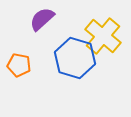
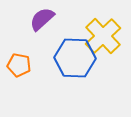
yellow cross: rotated 6 degrees clockwise
blue hexagon: rotated 15 degrees counterclockwise
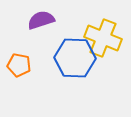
purple semicircle: moved 1 px left, 1 px down; rotated 24 degrees clockwise
yellow cross: moved 2 px down; rotated 24 degrees counterclockwise
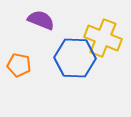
purple semicircle: rotated 40 degrees clockwise
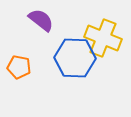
purple semicircle: rotated 16 degrees clockwise
orange pentagon: moved 2 px down
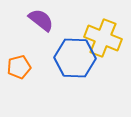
orange pentagon: rotated 25 degrees counterclockwise
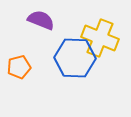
purple semicircle: rotated 16 degrees counterclockwise
yellow cross: moved 3 px left
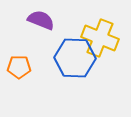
orange pentagon: rotated 15 degrees clockwise
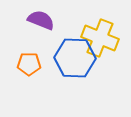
orange pentagon: moved 10 px right, 3 px up
